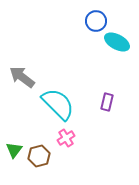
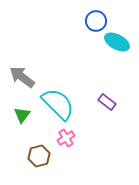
purple rectangle: rotated 66 degrees counterclockwise
green triangle: moved 8 px right, 35 px up
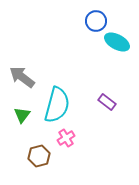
cyan semicircle: moved 1 px left, 1 px down; rotated 60 degrees clockwise
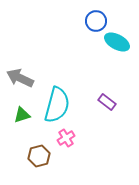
gray arrow: moved 2 px left, 1 px down; rotated 12 degrees counterclockwise
green triangle: rotated 36 degrees clockwise
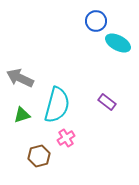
cyan ellipse: moved 1 px right, 1 px down
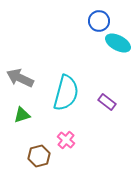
blue circle: moved 3 px right
cyan semicircle: moved 9 px right, 12 px up
pink cross: moved 2 px down; rotated 18 degrees counterclockwise
